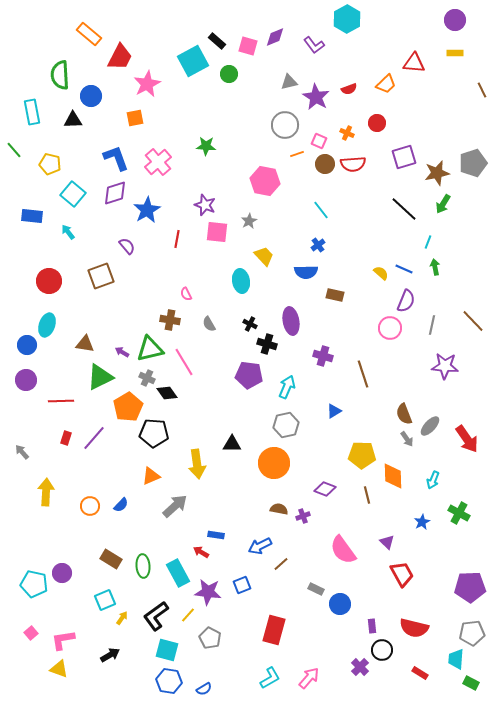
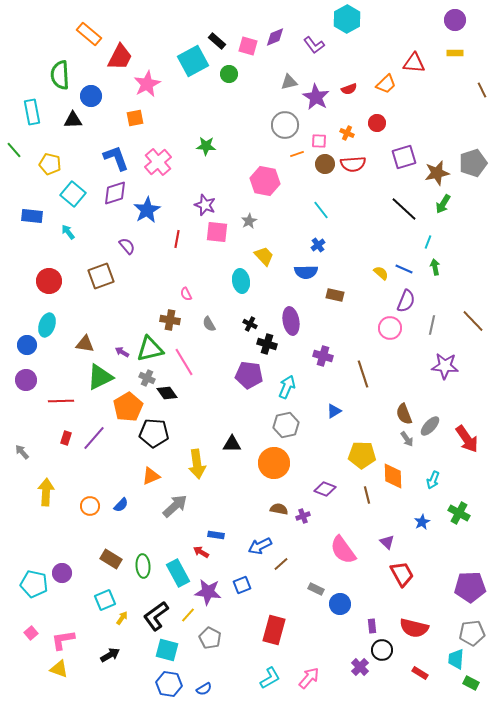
pink square at (319, 141): rotated 21 degrees counterclockwise
blue hexagon at (169, 681): moved 3 px down
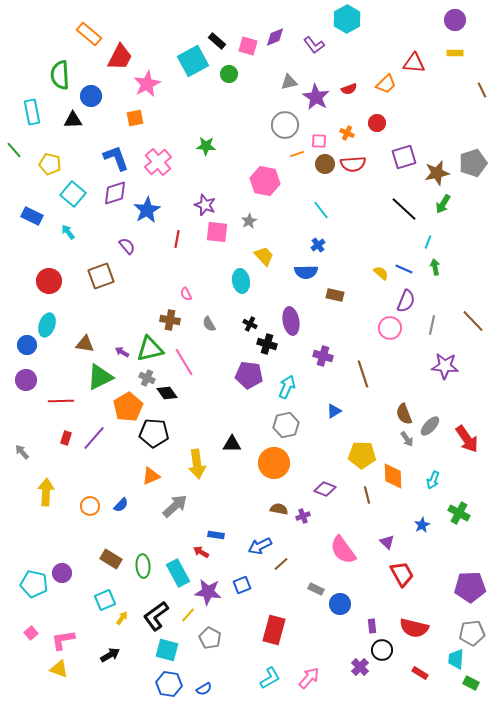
blue rectangle at (32, 216): rotated 20 degrees clockwise
blue star at (422, 522): moved 3 px down
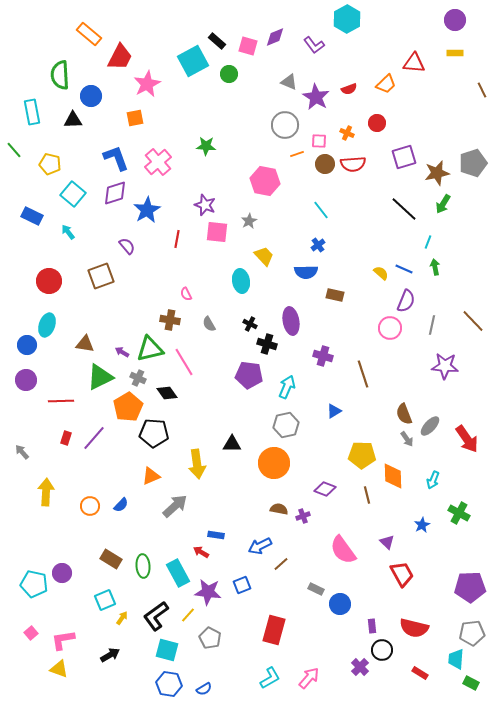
gray triangle at (289, 82): rotated 36 degrees clockwise
gray cross at (147, 378): moved 9 px left
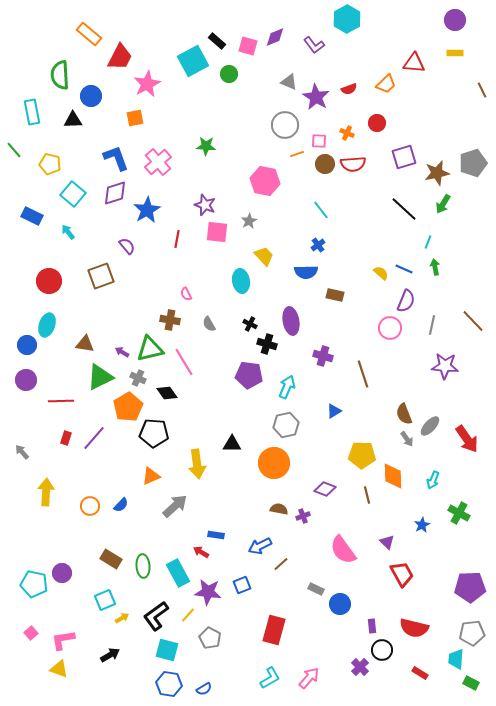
yellow arrow at (122, 618): rotated 24 degrees clockwise
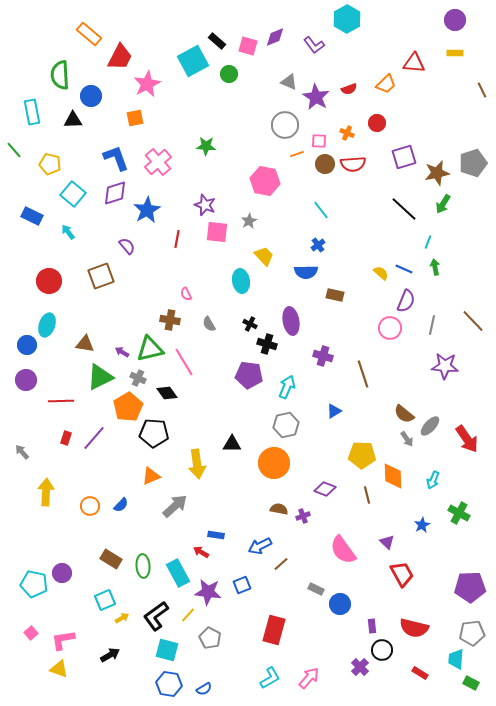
brown semicircle at (404, 414): rotated 30 degrees counterclockwise
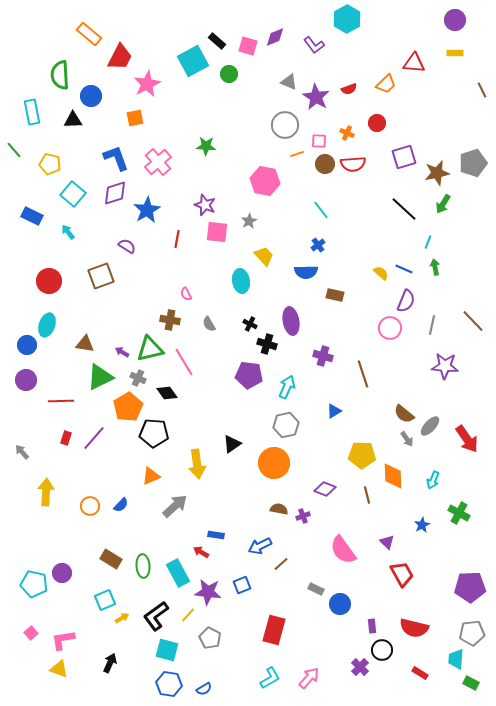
purple semicircle at (127, 246): rotated 18 degrees counterclockwise
black triangle at (232, 444): rotated 36 degrees counterclockwise
black arrow at (110, 655): moved 8 px down; rotated 36 degrees counterclockwise
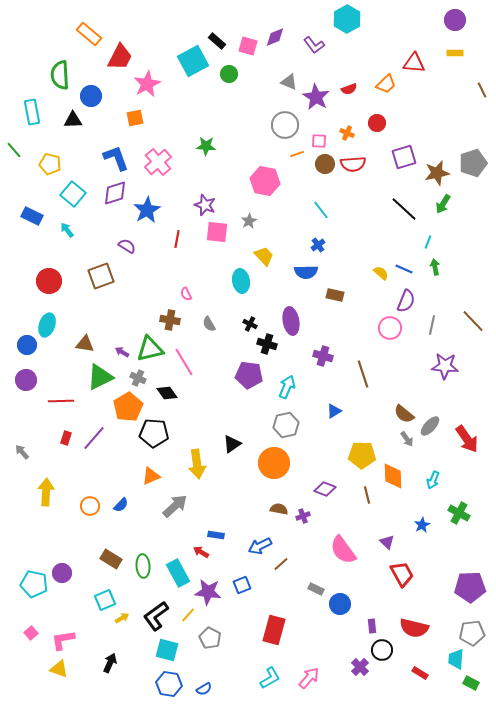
cyan arrow at (68, 232): moved 1 px left, 2 px up
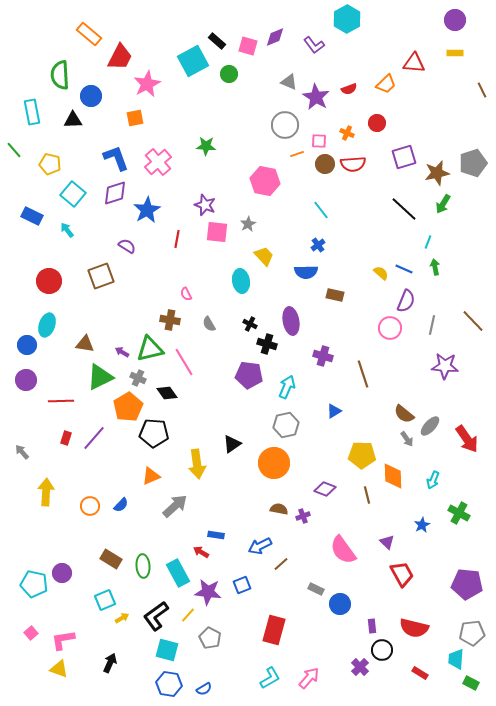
gray star at (249, 221): moved 1 px left, 3 px down
purple pentagon at (470, 587): moved 3 px left, 3 px up; rotated 8 degrees clockwise
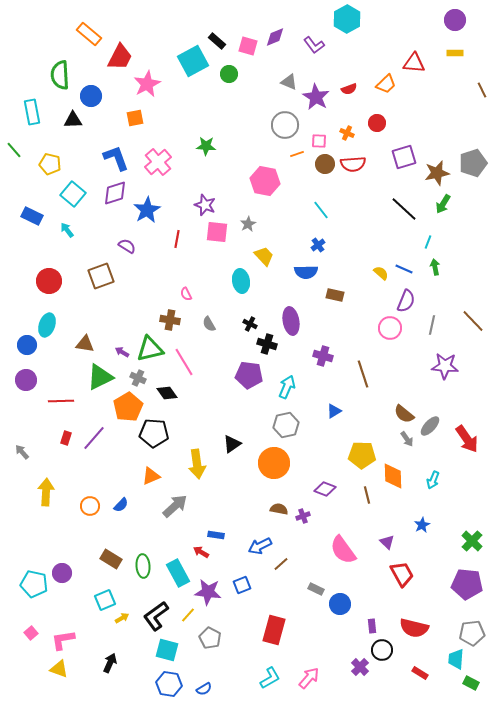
green cross at (459, 513): moved 13 px right, 28 px down; rotated 15 degrees clockwise
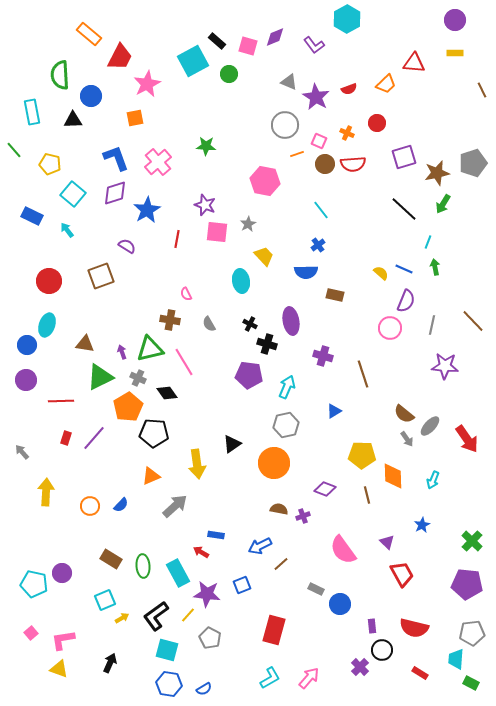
pink square at (319, 141): rotated 21 degrees clockwise
purple arrow at (122, 352): rotated 40 degrees clockwise
purple star at (208, 592): moved 1 px left, 2 px down
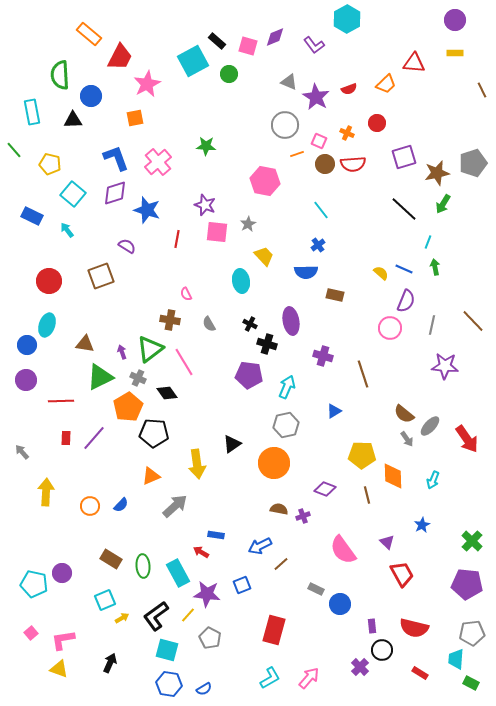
blue star at (147, 210): rotated 24 degrees counterclockwise
green triangle at (150, 349): rotated 24 degrees counterclockwise
red rectangle at (66, 438): rotated 16 degrees counterclockwise
